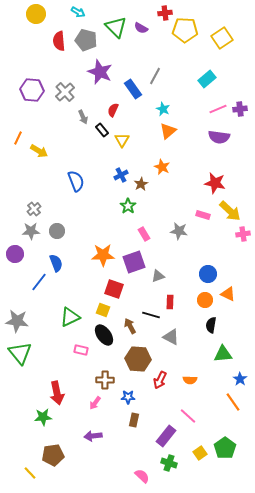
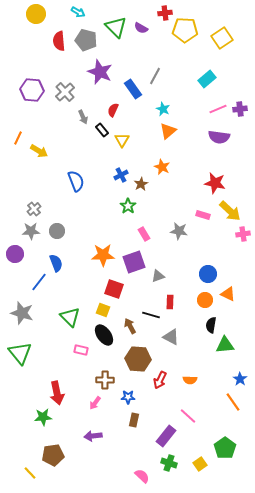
green triangle at (70, 317): rotated 50 degrees counterclockwise
gray star at (17, 321): moved 5 px right, 8 px up; rotated 10 degrees clockwise
green triangle at (223, 354): moved 2 px right, 9 px up
yellow square at (200, 453): moved 11 px down
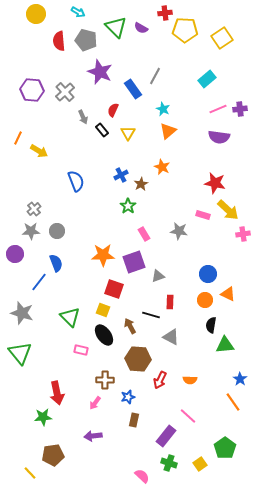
yellow triangle at (122, 140): moved 6 px right, 7 px up
yellow arrow at (230, 211): moved 2 px left, 1 px up
blue star at (128, 397): rotated 16 degrees counterclockwise
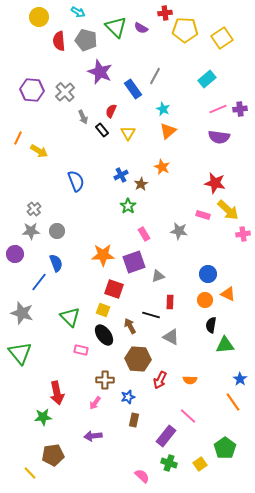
yellow circle at (36, 14): moved 3 px right, 3 px down
red semicircle at (113, 110): moved 2 px left, 1 px down
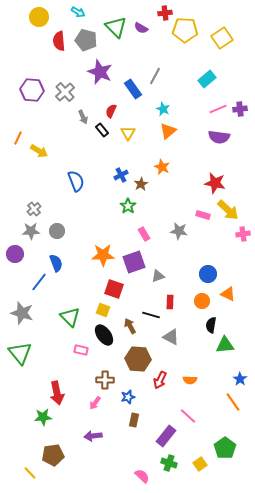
orange circle at (205, 300): moved 3 px left, 1 px down
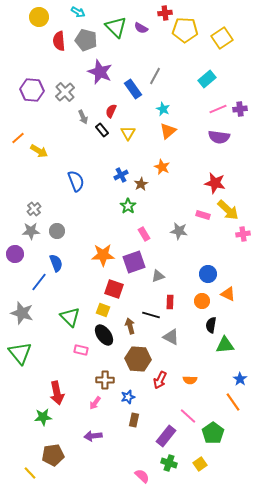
orange line at (18, 138): rotated 24 degrees clockwise
brown arrow at (130, 326): rotated 14 degrees clockwise
green pentagon at (225, 448): moved 12 px left, 15 px up
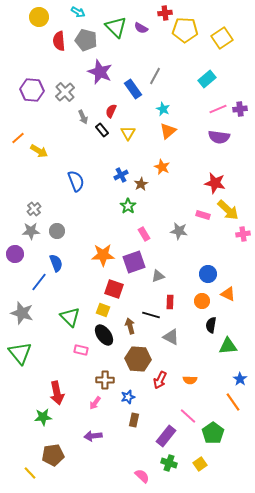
green triangle at (225, 345): moved 3 px right, 1 px down
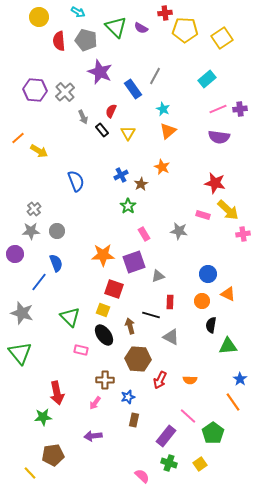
purple hexagon at (32, 90): moved 3 px right
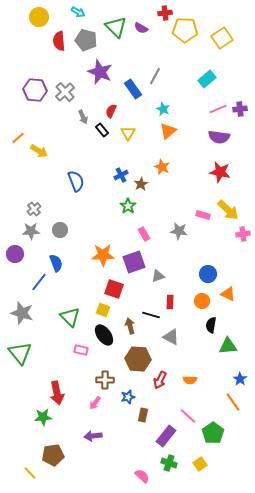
red star at (215, 183): moved 5 px right, 11 px up
gray circle at (57, 231): moved 3 px right, 1 px up
brown rectangle at (134, 420): moved 9 px right, 5 px up
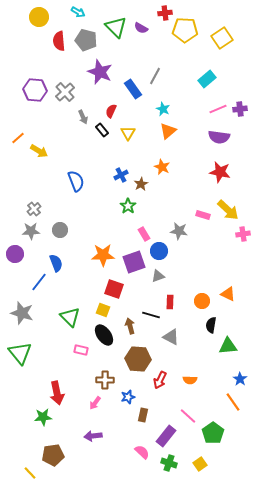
blue circle at (208, 274): moved 49 px left, 23 px up
pink semicircle at (142, 476): moved 24 px up
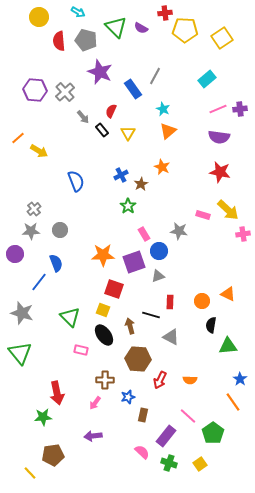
gray arrow at (83, 117): rotated 16 degrees counterclockwise
